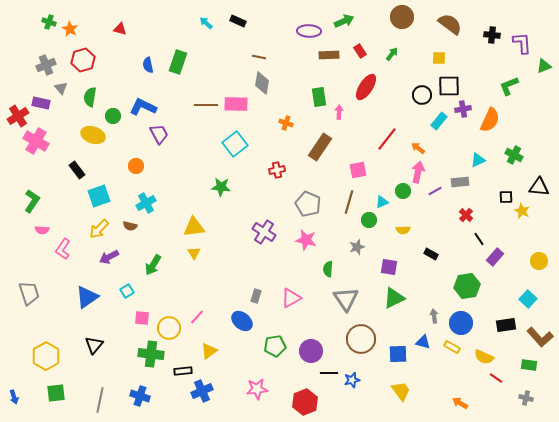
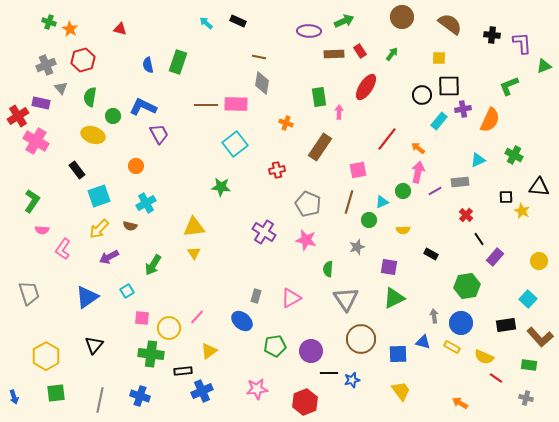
brown rectangle at (329, 55): moved 5 px right, 1 px up
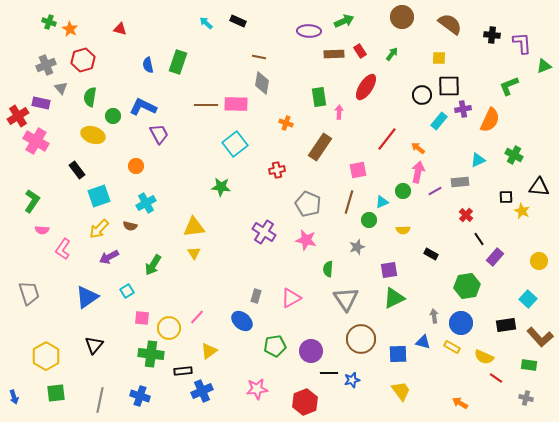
purple square at (389, 267): moved 3 px down; rotated 18 degrees counterclockwise
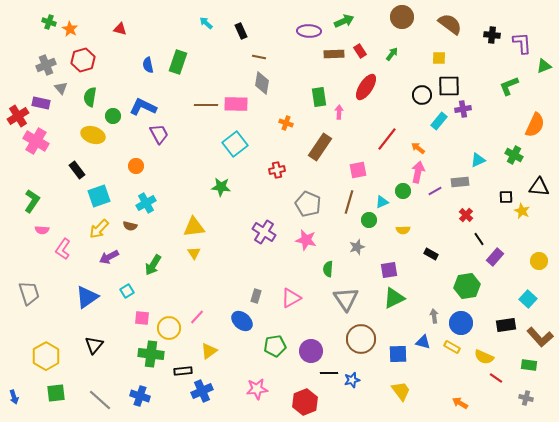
black rectangle at (238, 21): moved 3 px right, 10 px down; rotated 42 degrees clockwise
orange semicircle at (490, 120): moved 45 px right, 5 px down
gray line at (100, 400): rotated 60 degrees counterclockwise
